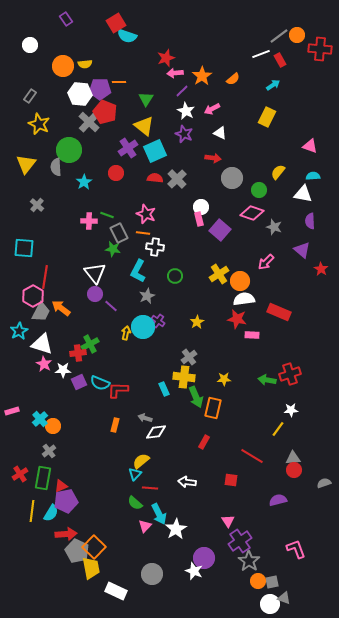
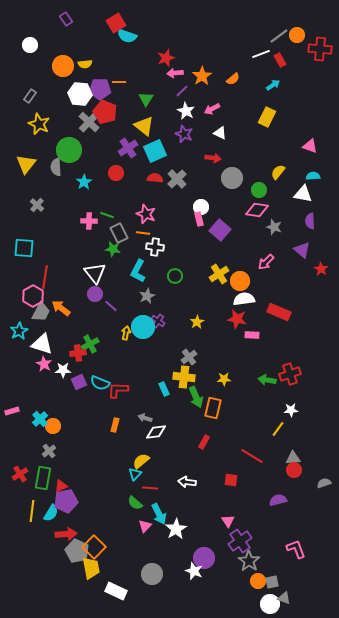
pink diamond at (252, 213): moved 5 px right, 3 px up; rotated 10 degrees counterclockwise
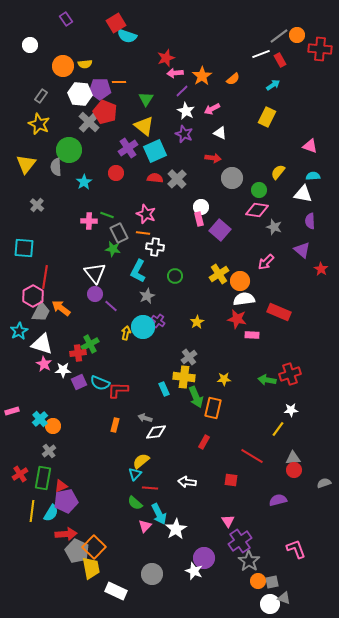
gray rectangle at (30, 96): moved 11 px right
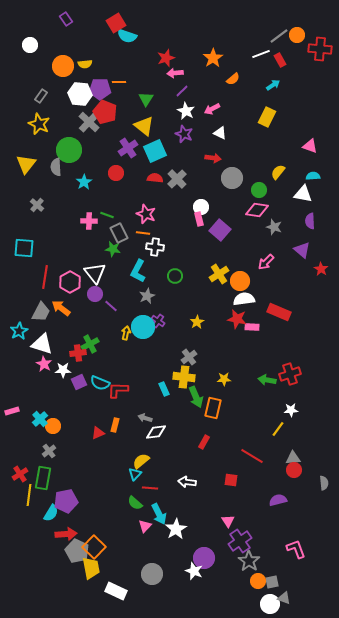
orange star at (202, 76): moved 11 px right, 18 px up
pink hexagon at (33, 296): moved 37 px right, 14 px up
pink rectangle at (252, 335): moved 8 px up
gray semicircle at (324, 483): rotated 104 degrees clockwise
red triangle at (61, 486): moved 37 px right, 53 px up
yellow line at (32, 511): moved 3 px left, 16 px up
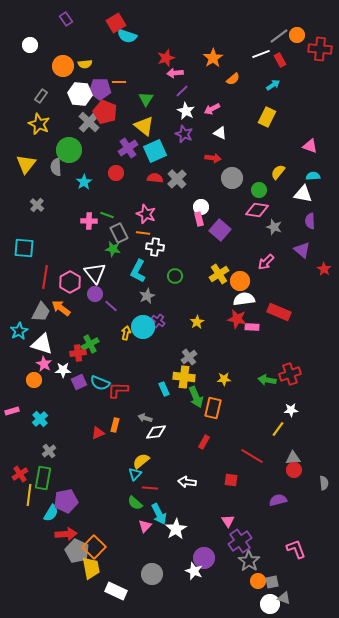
red star at (321, 269): moved 3 px right
orange circle at (53, 426): moved 19 px left, 46 px up
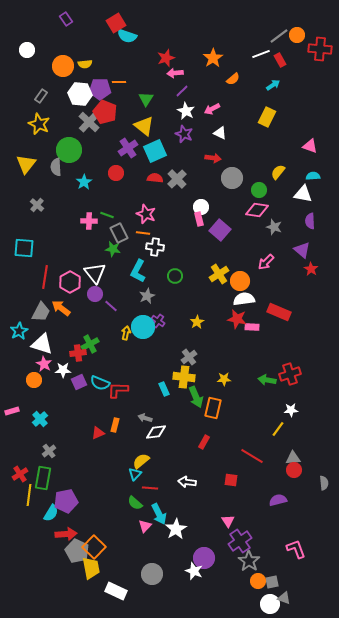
white circle at (30, 45): moved 3 px left, 5 px down
red star at (324, 269): moved 13 px left
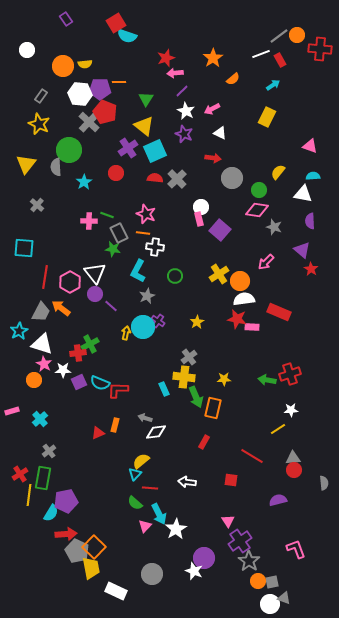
yellow line at (278, 429): rotated 21 degrees clockwise
